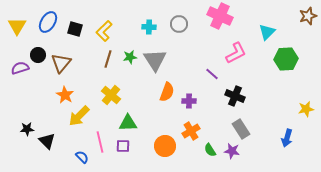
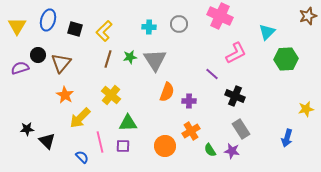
blue ellipse: moved 2 px up; rotated 15 degrees counterclockwise
yellow arrow: moved 1 px right, 2 px down
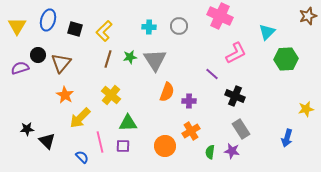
gray circle: moved 2 px down
green semicircle: moved 2 px down; rotated 40 degrees clockwise
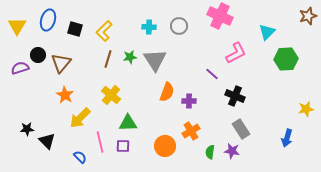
blue semicircle: moved 2 px left
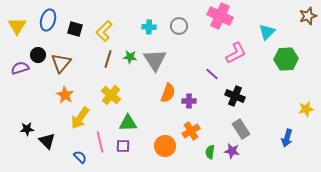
green star: rotated 16 degrees clockwise
orange semicircle: moved 1 px right, 1 px down
yellow arrow: rotated 10 degrees counterclockwise
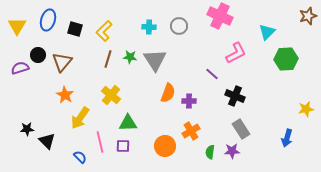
brown triangle: moved 1 px right, 1 px up
purple star: rotated 14 degrees counterclockwise
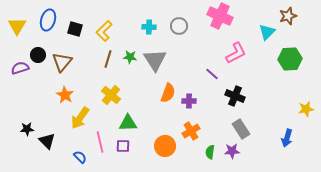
brown star: moved 20 px left
green hexagon: moved 4 px right
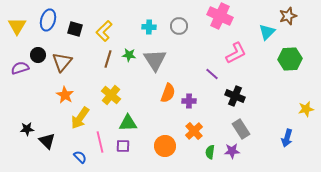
green star: moved 1 px left, 2 px up
orange cross: moved 3 px right; rotated 12 degrees counterclockwise
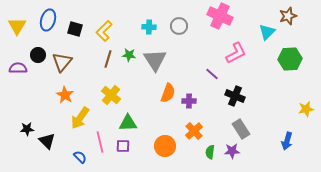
purple semicircle: moved 2 px left; rotated 18 degrees clockwise
blue arrow: moved 3 px down
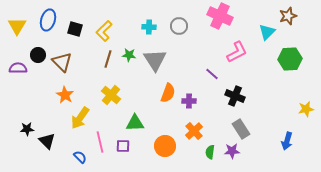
pink L-shape: moved 1 px right, 1 px up
brown triangle: rotated 25 degrees counterclockwise
green triangle: moved 7 px right
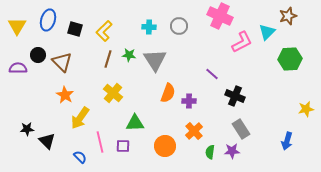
pink L-shape: moved 5 px right, 10 px up
yellow cross: moved 2 px right, 2 px up
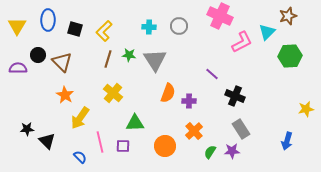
blue ellipse: rotated 15 degrees counterclockwise
green hexagon: moved 3 px up
green semicircle: rotated 24 degrees clockwise
